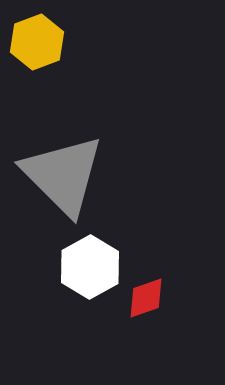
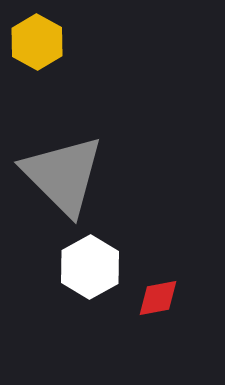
yellow hexagon: rotated 10 degrees counterclockwise
red diamond: moved 12 px right; rotated 9 degrees clockwise
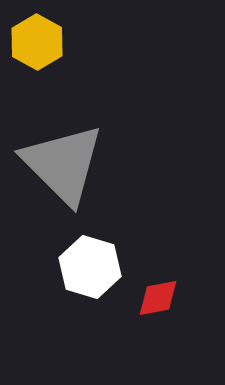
gray triangle: moved 11 px up
white hexagon: rotated 14 degrees counterclockwise
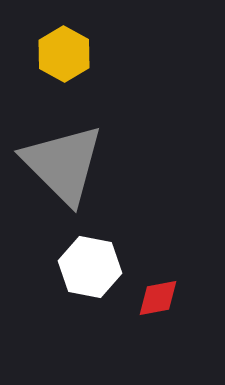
yellow hexagon: moved 27 px right, 12 px down
white hexagon: rotated 6 degrees counterclockwise
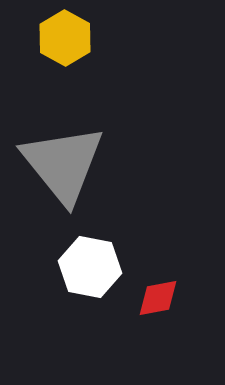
yellow hexagon: moved 1 px right, 16 px up
gray triangle: rotated 6 degrees clockwise
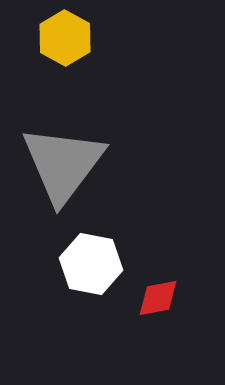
gray triangle: rotated 16 degrees clockwise
white hexagon: moved 1 px right, 3 px up
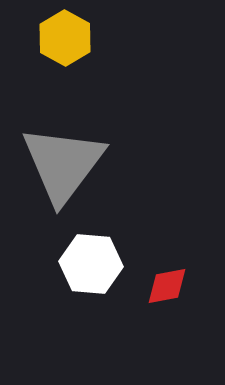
white hexagon: rotated 6 degrees counterclockwise
red diamond: moved 9 px right, 12 px up
